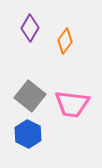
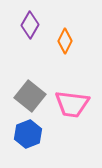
purple diamond: moved 3 px up
orange diamond: rotated 10 degrees counterclockwise
blue hexagon: rotated 12 degrees clockwise
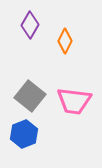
pink trapezoid: moved 2 px right, 3 px up
blue hexagon: moved 4 px left
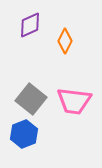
purple diamond: rotated 36 degrees clockwise
gray square: moved 1 px right, 3 px down
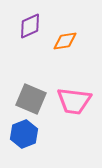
purple diamond: moved 1 px down
orange diamond: rotated 55 degrees clockwise
gray square: rotated 16 degrees counterclockwise
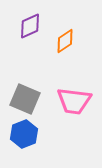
orange diamond: rotated 25 degrees counterclockwise
gray square: moved 6 px left
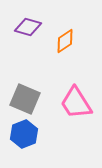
purple diamond: moved 2 px left, 1 px down; rotated 40 degrees clockwise
pink trapezoid: moved 2 px right, 2 px down; rotated 51 degrees clockwise
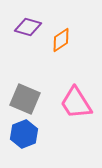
orange diamond: moved 4 px left, 1 px up
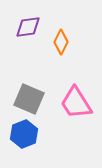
purple diamond: rotated 24 degrees counterclockwise
orange diamond: moved 2 px down; rotated 30 degrees counterclockwise
gray square: moved 4 px right
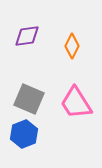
purple diamond: moved 1 px left, 9 px down
orange diamond: moved 11 px right, 4 px down
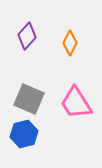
purple diamond: rotated 40 degrees counterclockwise
orange diamond: moved 2 px left, 3 px up
blue hexagon: rotated 8 degrees clockwise
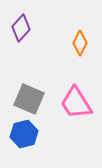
purple diamond: moved 6 px left, 8 px up
orange diamond: moved 10 px right
